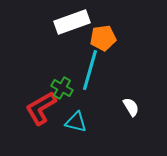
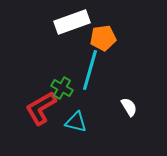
white semicircle: moved 2 px left
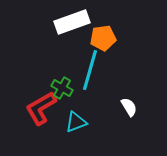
cyan triangle: rotated 35 degrees counterclockwise
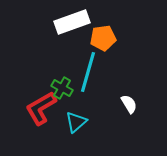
cyan line: moved 2 px left, 2 px down
white semicircle: moved 3 px up
cyan triangle: rotated 20 degrees counterclockwise
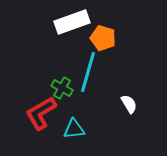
orange pentagon: rotated 25 degrees clockwise
red L-shape: moved 5 px down
cyan triangle: moved 2 px left, 7 px down; rotated 35 degrees clockwise
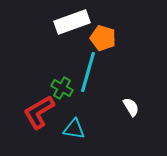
white semicircle: moved 2 px right, 3 px down
red L-shape: moved 2 px left, 1 px up
cyan triangle: rotated 15 degrees clockwise
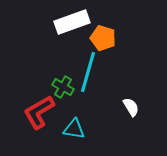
green cross: moved 1 px right, 1 px up
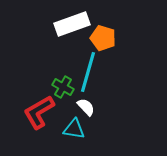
white rectangle: moved 2 px down
white semicircle: moved 45 px left; rotated 12 degrees counterclockwise
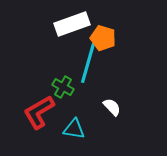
cyan line: moved 9 px up
white semicircle: moved 26 px right
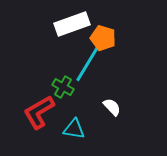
cyan line: rotated 15 degrees clockwise
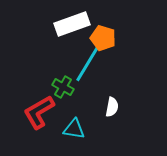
white semicircle: rotated 54 degrees clockwise
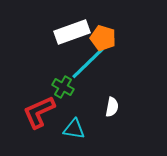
white rectangle: moved 8 px down
cyan line: rotated 15 degrees clockwise
red L-shape: rotated 6 degrees clockwise
